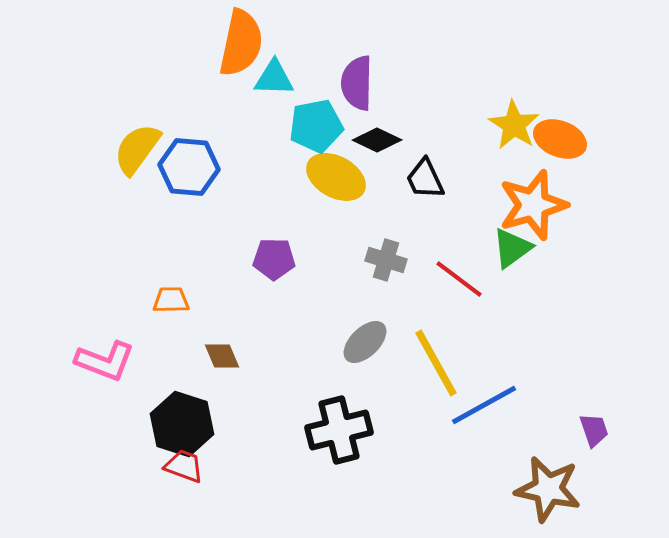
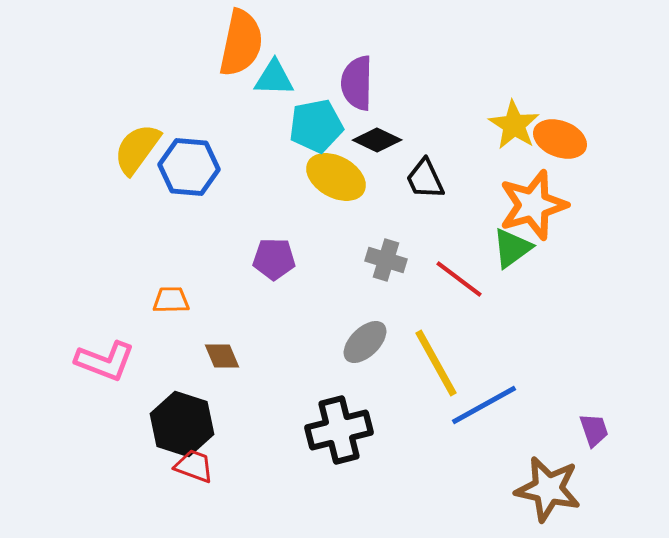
red trapezoid: moved 10 px right
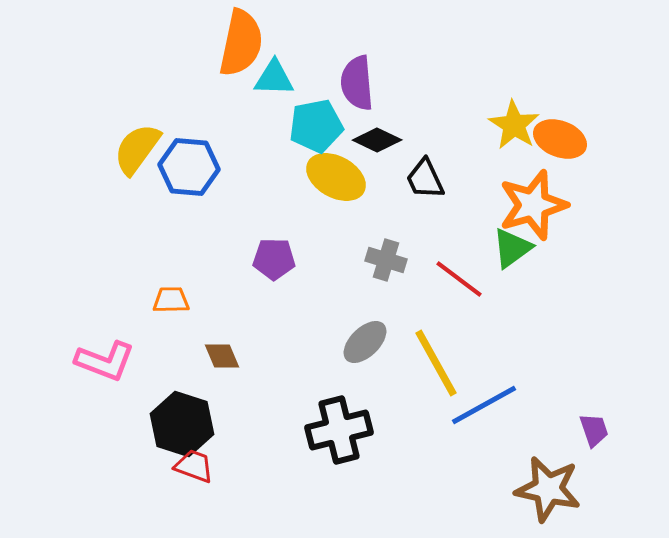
purple semicircle: rotated 6 degrees counterclockwise
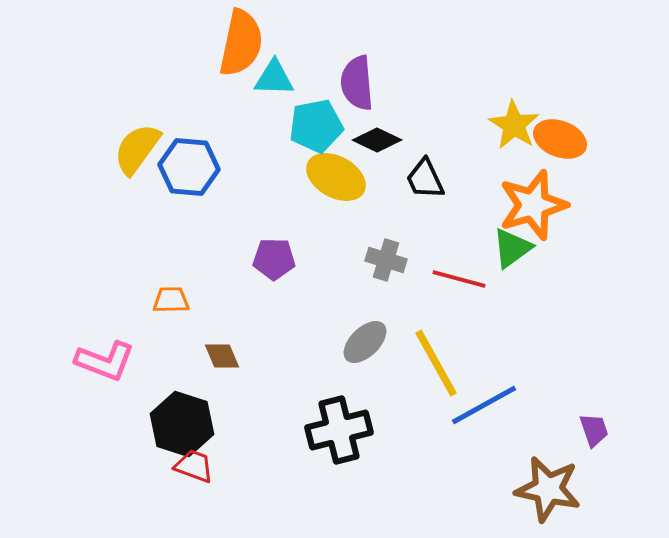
red line: rotated 22 degrees counterclockwise
